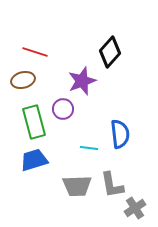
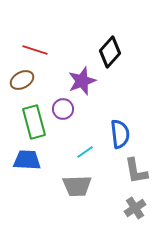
red line: moved 2 px up
brown ellipse: moved 1 px left; rotated 15 degrees counterclockwise
cyan line: moved 4 px left, 4 px down; rotated 42 degrees counterclockwise
blue trapezoid: moved 7 px left; rotated 20 degrees clockwise
gray L-shape: moved 24 px right, 14 px up
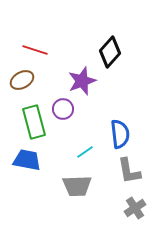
blue trapezoid: rotated 8 degrees clockwise
gray L-shape: moved 7 px left
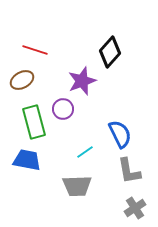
blue semicircle: rotated 20 degrees counterclockwise
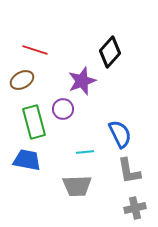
cyan line: rotated 30 degrees clockwise
gray cross: rotated 20 degrees clockwise
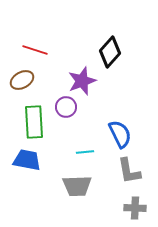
purple circle: moved 3 px right, 2 px up
green rectangle: rotated 12 degrees clockwise
gray cross: rotated 15 degrees clockwise
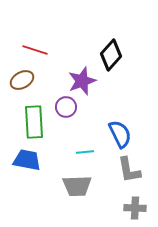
black diamond: moved 1 px right, 3 px down
gray L-shape: moved 1 px up
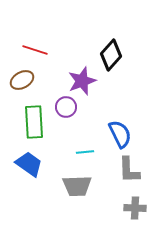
blue trapezoid: moved 2 px right, 4 px down; rotated 24 degrees clockwise
gray L-shape: rotated 8 degrees clockwise
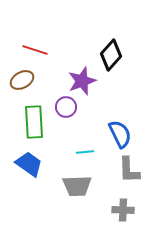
gray cross: moved 12 px left, 2 px down
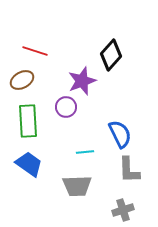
red line: moved 1 px down
green rectangle: moved 6 px left, 1 px up
gray cross: rotated 20 degrees counterclockwise
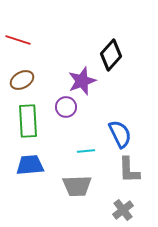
red line: moved 17 px left, 11 px up
cyan line: moved 1 px right, 1 px up
blue trapezoid: moved 1 px right, 1 px down; rotated 40 degrees counterclockwise
gray cross: rotated 20 degrees counterclockwise
